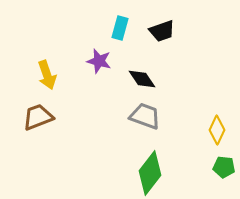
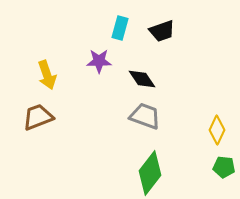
purple star: rotated 15 degrees counterclockwise
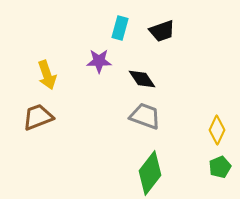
green pentagon: moved 4 px left; rotated 30 degrees counterclockwise
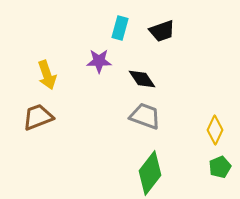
yellow diamond: moved 2 px left
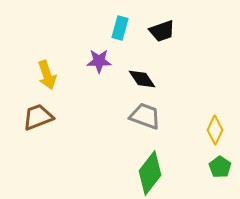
green pentagon: rotated 15 degrees counterclockwise
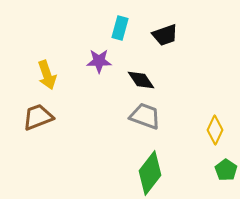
black trapezoid: moved 3 px right, 4 px down
black diamond: moved 1 px left, 1 px down
green pentagon: moved 6 px right, 3 px down
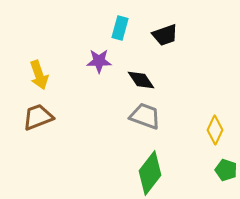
yellow arrow: moved 8 px left
green pentagon: rotated 15 degrees counterclockwise
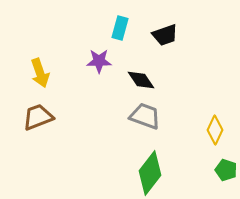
yellow arrow: moved 1 px right, 2 px up
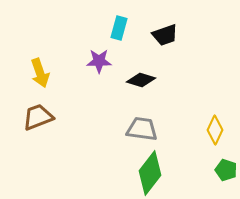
cyan rectangle: moved 1 px left
black diamond: rotated 40 degrees counterclockwise
gray trapezoid: moved 3 px left, 13 px down; rotated 12 degrees counterclockwise
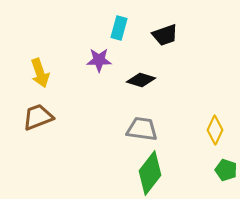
purple star: moved 1 px up
